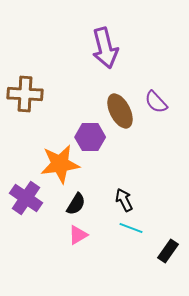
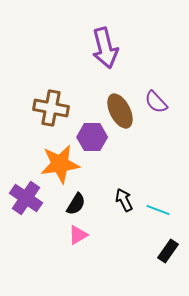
brown cross: moved 26 px right, 14 px down; rotated 8 degrees clockwise
purple hexagon: moved 2 px right
cyan line: moved 27 px right, 18 px up
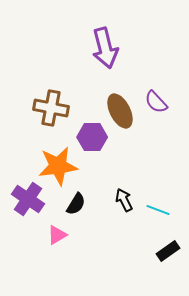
orange star: moved 2 px left, 2 px down
purple cross: moved 2 px right, 1 px down
pink triangle: moved 21 px left
black rectangle: rotated 20 degrees clockwise
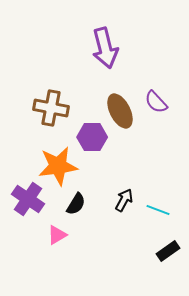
black arrow: rotated 55 degrees clockwise
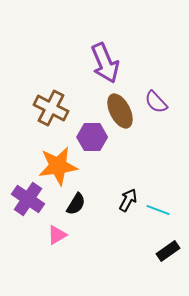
purple arrow: moved 15 px down; rotated 9 degrees counterclockwise
brown cross: rotated 16 degrees clockwise
black arrow: moved 4 px right
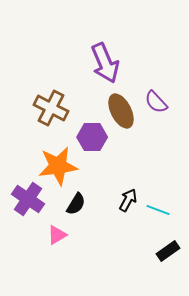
brown ellipse: moved 1 px right
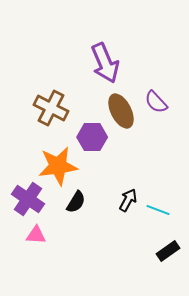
black semicircle: moved 2 px up
pink triangle: moved 21 px left; rotated 35 degrees clockwise
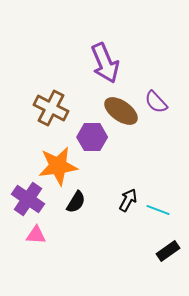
brown ellipse: rotated 28 degrees counterclockwise
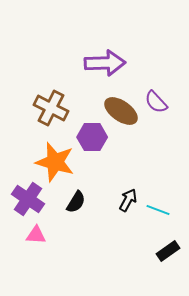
purple arrow: rotated 69 degrees counterclockwise
orange star: moved 3 px left, 4 px up; rotated 24 degrees clockwise
